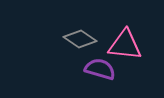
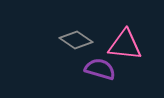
gray diamond: moved 4 px left, 1 px down
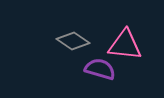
gray diamond: moved 3 px left, 1 px down
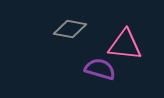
gray diamond: moved 3 px left, 12 px up; rotated 24 degrees counterclockwise
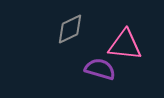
gray diamond: rotated 36 degrees counterclockwise
